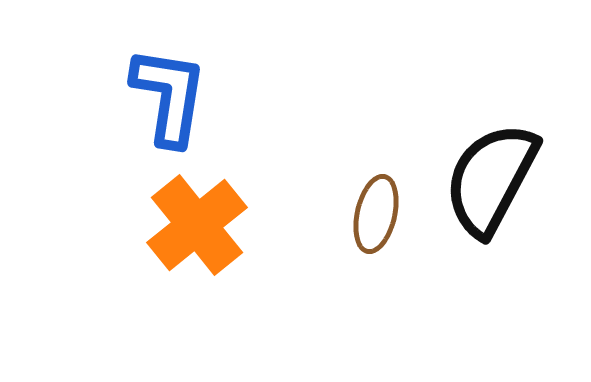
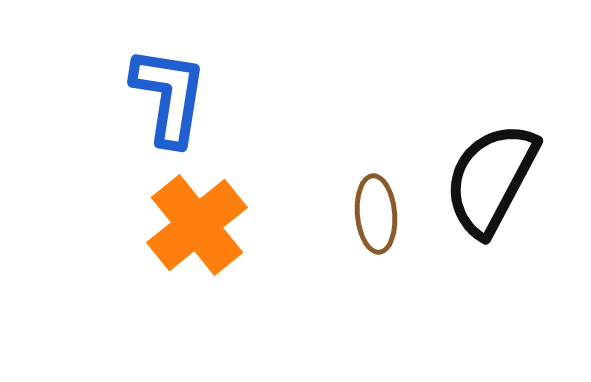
brown ellipse: rotated 18 degrees counterclockwise
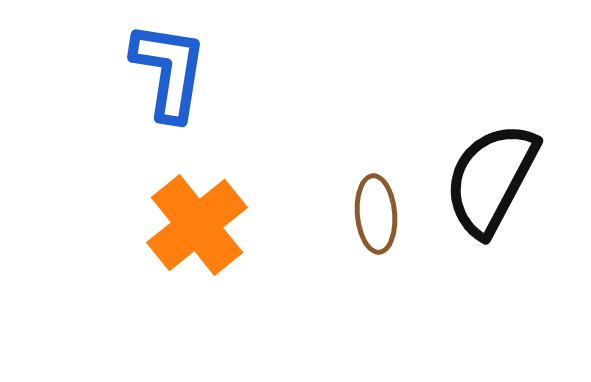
blue L-shape: moved 25 px up
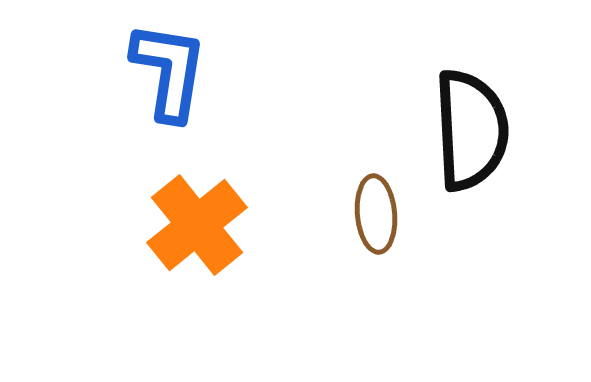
black semicircle: moved 20 px left, 49 px up; rotated 149 degrees clockwise
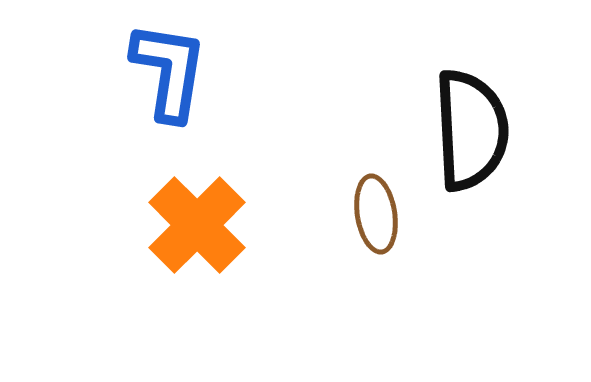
brown ellipse: rotated 4 degrees counterclockwise
orange cross: rotated 6 degrees counterclockwise
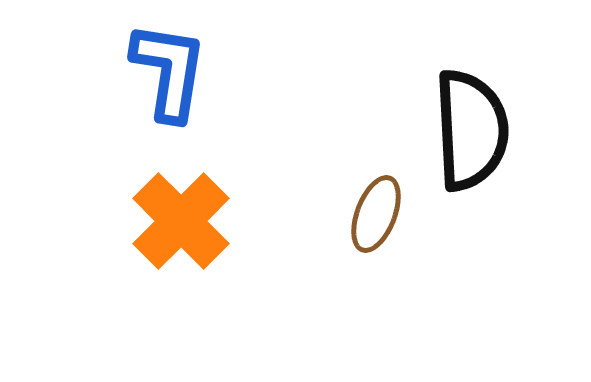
brown ellipse: rotated 30 degrees clockwise
orange cross: moved 16 px left, 4 px up
